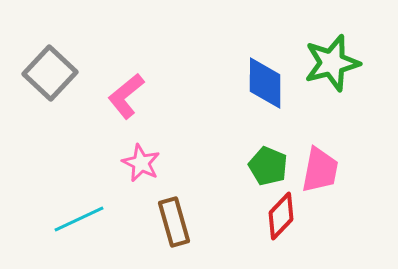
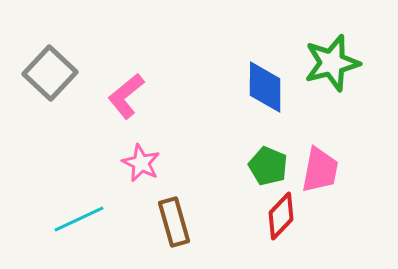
blue diamond: moved 4 px down
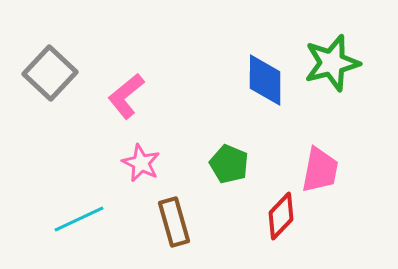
blue diamond: moved 7 px up
green pentagon: moved 39 px left, 2 px up
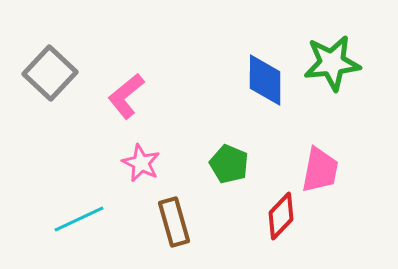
green star: rotated 8 degrees clockwise
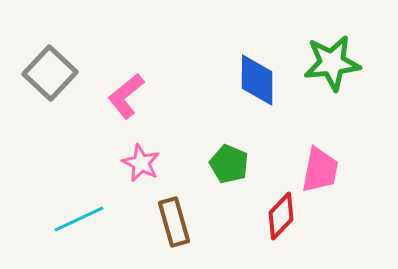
blue diamond: moved 8 px left
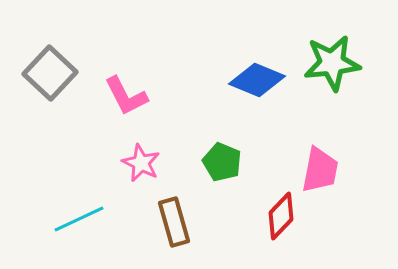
blue diamond: rotated 68 degrees counterclockwise
pink L-shape: rotated 78 degrees counterclockwise
green pentagon: moved 7 px left, 2 px up
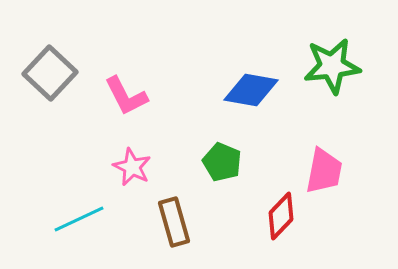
green star: moved 3 px down
blue diamond: moved 6 px left, 10 px down; rotated 12 degrees counterclockwise
pink star: moved 9 px left, 4 px down
pink trapezoid: moved 4 px right, 1 px down
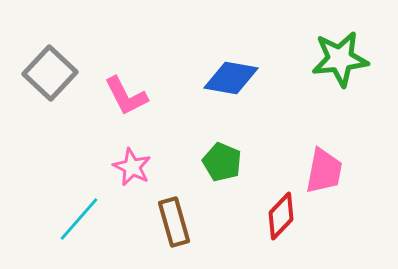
green star: moved 8 px right, 7 px up
blue diamond: moved 20 px left, 12 px up
cyan line: rotated 24 degrees counterclockwise
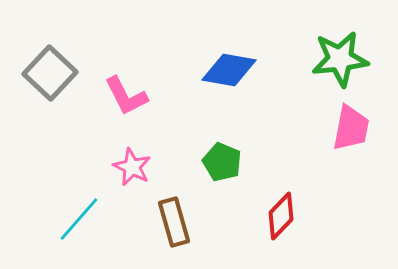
blue diamond: moved 2 px left, 8 px up
pink trapezoid: moved 27 px right, 43 px up
